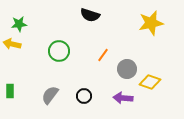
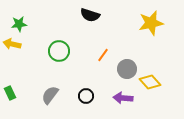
yellow diamond: rotated 30 degrees clockwise
green rectangle: moved 2 px down; rotated 24 degrees counterclockwise
black circle: moved 2 px right
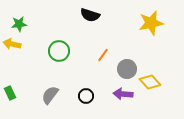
purple arrow: moved 4 px up
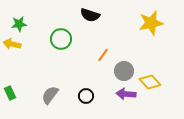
green circle: moved 2 px right, 12 px up
gray circle: moved 3 px left, 2 px down
purple arrow: moved 3 px right
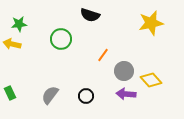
yellow diamond: moved 1 px right, 2 px up
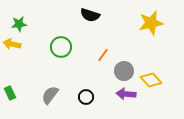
green circle: moved 8 px down
black circle: moved 1 px down
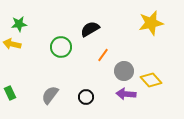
black semicircle: moved 14 px down; rotated 132 degrees clockwise
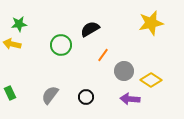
green circle: moved 2 px up
yellow diamond: rotated 15 degrees counterclockwise
purple arrow: moved 4 px right, 5 px down
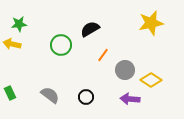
gray circle: moved 1 px right, 1 px up
gray semicircle: rotated 90 degrees clockwise
